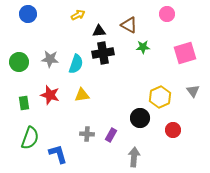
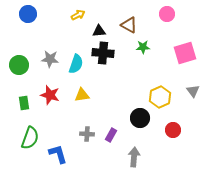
black cross: rotated 15 degrees clockwise
green circle: moved 3 px down
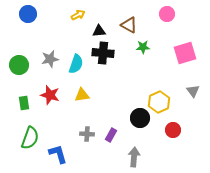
gray star: rotated 18 degrees counterclockwise
yellow hexagon: moved 1 px left, 5 px down
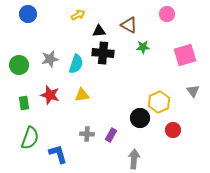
pink square: moved 2 px down
gray arrow: moved 2 px down
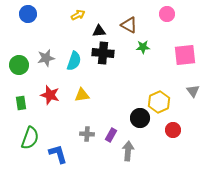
pink square: rotated 10 degrees clockwise
gray star: moved 4 px left, 1 px up
cyan semicircle: moved 2 px left, 3 px up
green rectangle: moved 3 px left
gray arrow: moved 6 px left, 8 px up
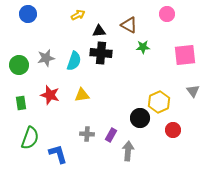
black cross: moved 2 px left
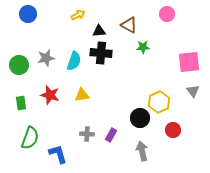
pink square: moved 4 px right, 7 px down
gray arrow: moved 14 px right; rotated 18 degrees counterclockwise
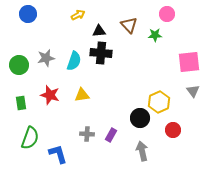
brown triangle: rotated 18 degrees clockwise
green star: moved 12 px right, 12 px up
